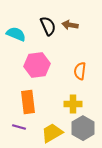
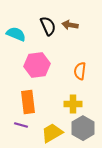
purple line: moved 2 px right, 2 px up
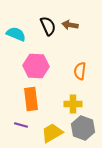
pink hexagon: moved 1 px left, 1 px down; rotated 10 degrees clockwise
orange rectangle: moved 3 px right, 3 px up
gray hexagon: rotated 10 degrees counterclockwise
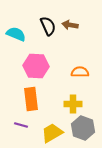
orange semicircle: moved 1 px down; rotated 84 degrees clockwise
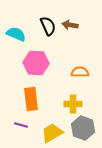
pink hexagon: moved 3 px up
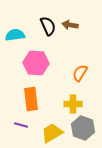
cyan semicircle: moved 1 px left, 1 px down; rotated 30 degrees counterclockwise
orange semicircle: moved 1 px down; rotated 60 degrees counterclockwise
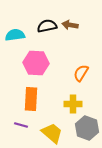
black semicircle: moved 1 px left; rotated 78 degrees counterclockwise
orange semicircle: moved 1 px right
orange rectangle: rotated 10 degrees clockwise
gray hexagon: moved 4 px right
yellow trapezoid: rotated 70 degrees clockwise
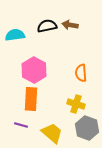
pink hexagon: moved 2 px left, 7 px down; rotated 25 degrees clockwise
orange semicircle: rotated 36 degrees counterclockwise
yellow cross: moved 3 px right; rotated 18 degrees clockwise
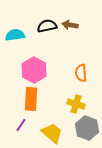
purple line: rotated 72 degrees counterclockwise
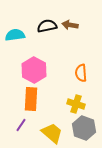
gray hexagon: moved 3 px left
